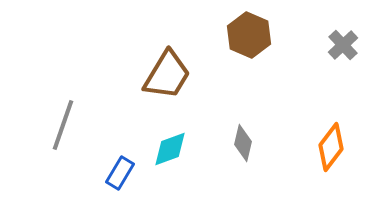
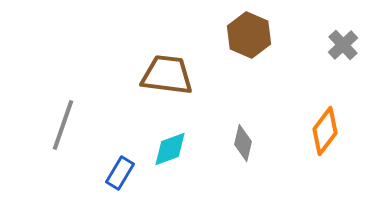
brown trapezoid: rotated 114 degrees counterclockwise
orange diamond: moved 6 px left, 16 px up
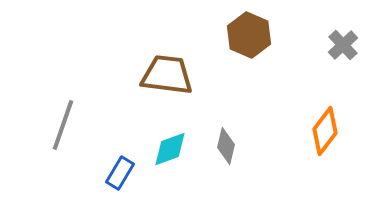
gray diamond: moved 17 px left, 3 px down
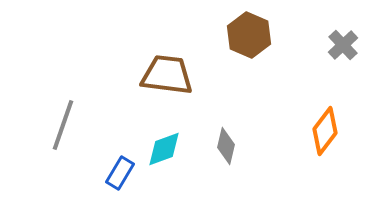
cyan diamond: moved 6 px left
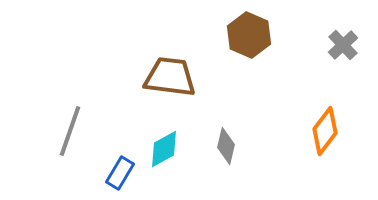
brown trapezoid: moved 3 px right, 2 px down
gray line: moved 7 px right, 6 px down
cyan diamond: rotated 9 degrees counterclockwise
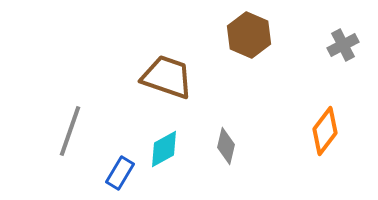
gray cross: rotated 16 degrees clockwise
brown trapezoid: moved 3 px left; rotated 12 degrees clockwise
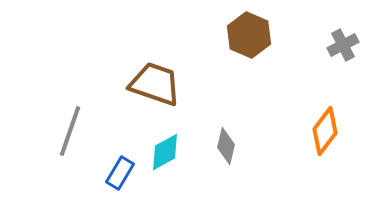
brown trapezoid: moved 12 px left, 7 px down
cyan diamond: moved 1 px right, 3 px down
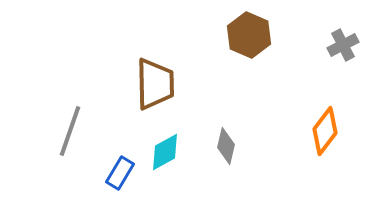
brown trapezoid: rotated 70 degrees clockwise
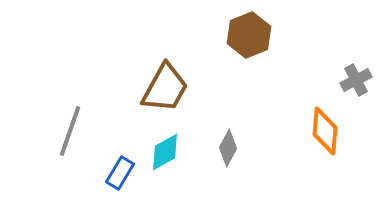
brown hexagon: rotated 15 degrees clockwise
gray cross: moved 13 px right, 35 px down
brown trapezoid: moved 10 px right, 4 px down; rotated 30 degrees clockwise
orange diamond: rotated 33 degrees counterclockwise
gray diamond: moved 2 px right, 2 px down; rotated 15 degrees clockwise
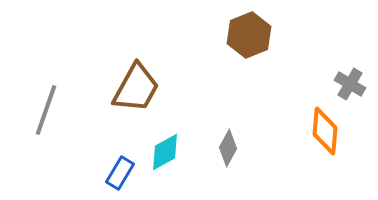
gray cross: moved 6 px left, 4 px down; rotated 32 degrees counterclockwise
brown trapezoid: moved 29 px left
gray line: moved 24 px left, 21 px up
